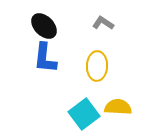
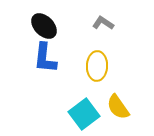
yellow semicircle: rotated 128 degrees counterclockwise
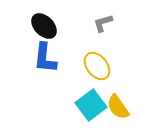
gray L-shape: rotated 50 degrees counterclockwise
yellow ellipse: rotated 40 degrees counterclockwise
cyan square: moved 7 px right, 9 px up
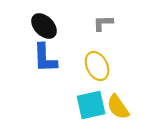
gray L-shape: rotated 15 degrees clockwise
blue L-shape: rotated 8 degrees counterclockwise
yellow ellipse: rotated 12 degrees clockwise
cyan square: rotated 24 degrees clockwise
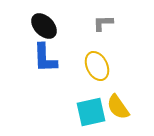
cyan square: moved 7 px down
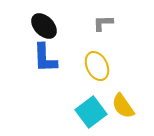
yellow semicircle: moved 5 px right, 1 px up
cyan square: rotated 24 degrees counterclockwise
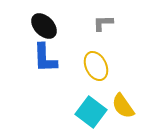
yellow ellipse: moved 1 px left
cyan square: rotated 16 degrees counterclockwise
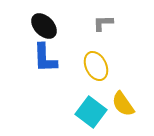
yellow semicircle: moved 2 px up
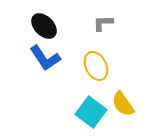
blue L-shape: rotated 32 degrees counterclockwise
